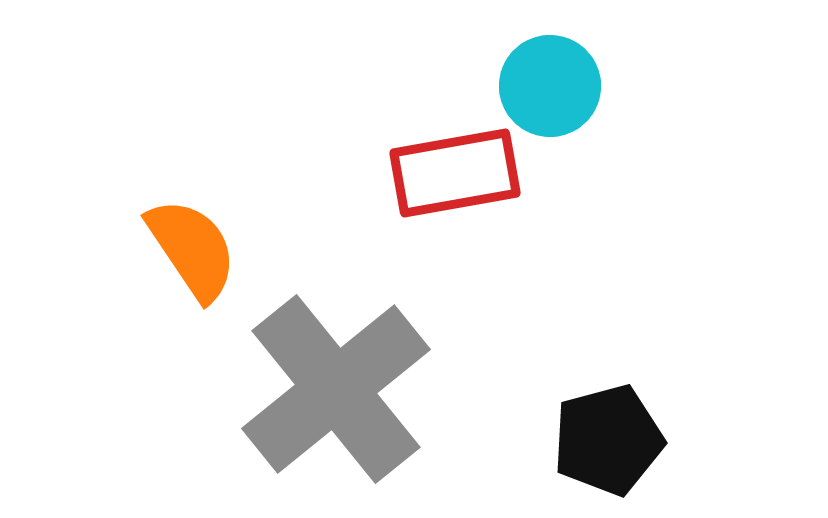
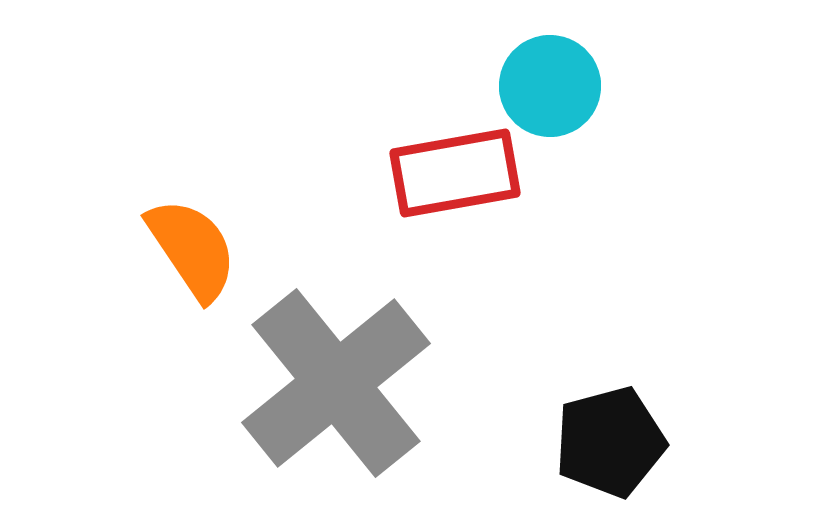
gray cross: moved 6 px up
black pentagon: moved 2 px right, 2 px down
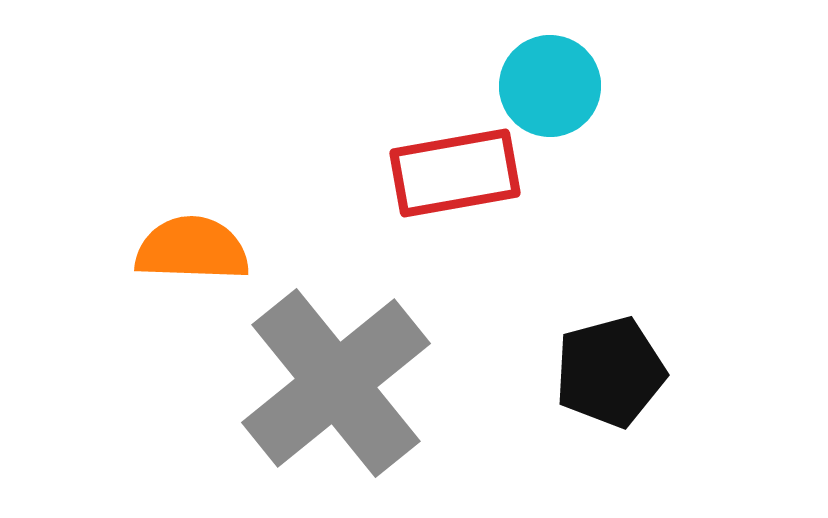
orange semicircle: rotated 54 degrees counterclockwise
black pentagon: moved 70 px up
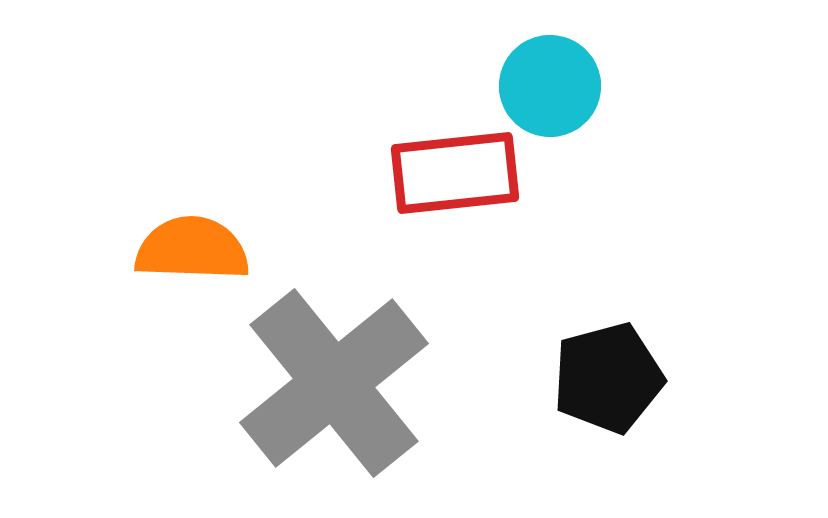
red rectangle: rotated 4 degrees clockwise
black pentagon: moved 2 px left, 6 px down
gray cross: moved 2 px left
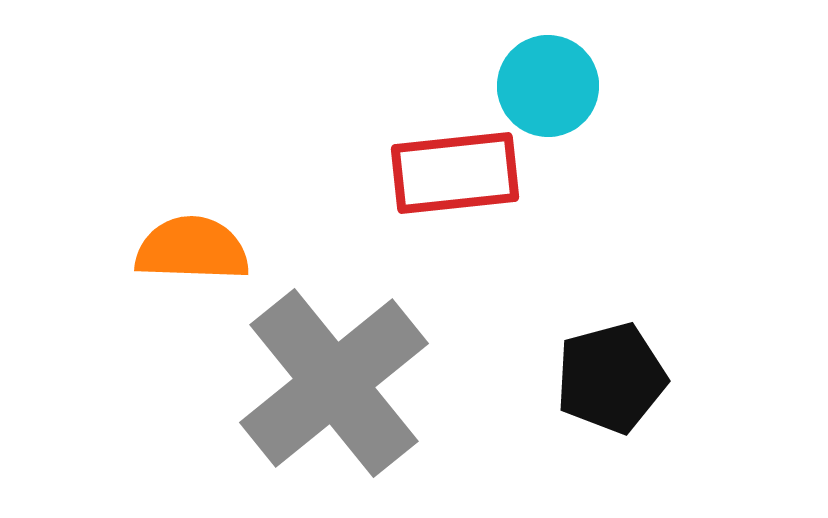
cyan circle: moved 2 px left
black pentagon: moved 3 px right
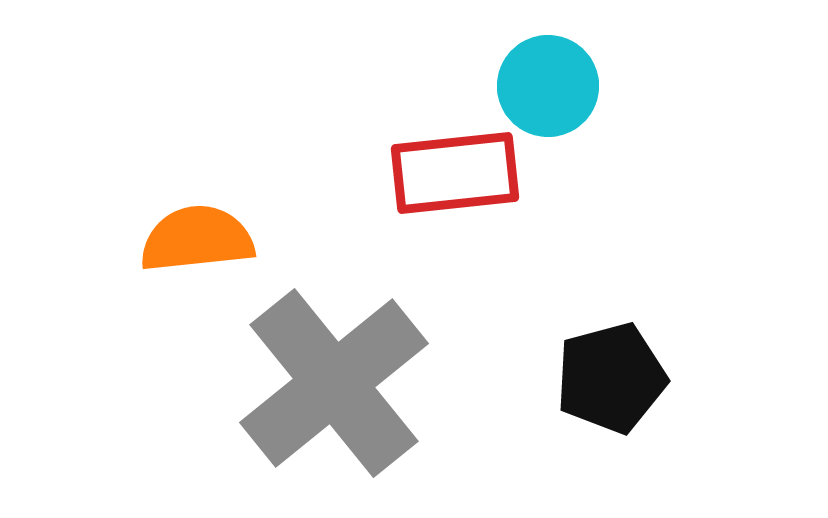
orange semicircle: moved 5 px right, 10 px up; rotated 8 degrees counterclockwise
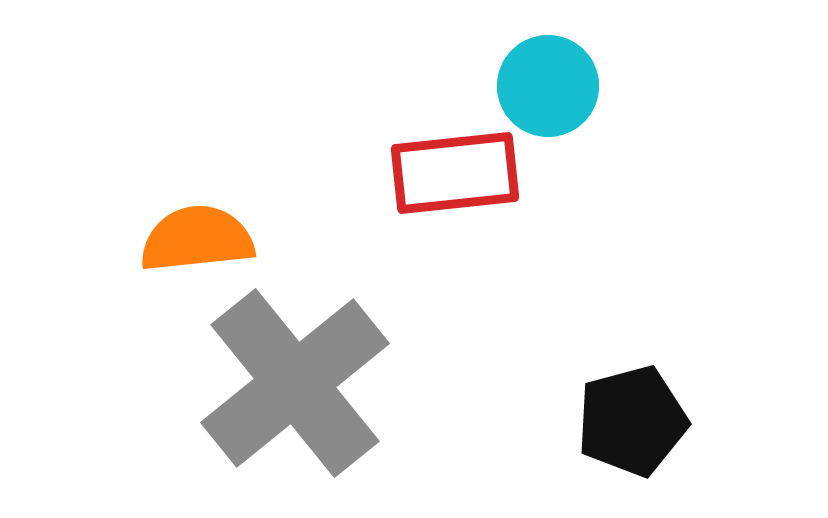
black pentagon: moved 21 px right, 43 px down
gray cross: moved 39 px left
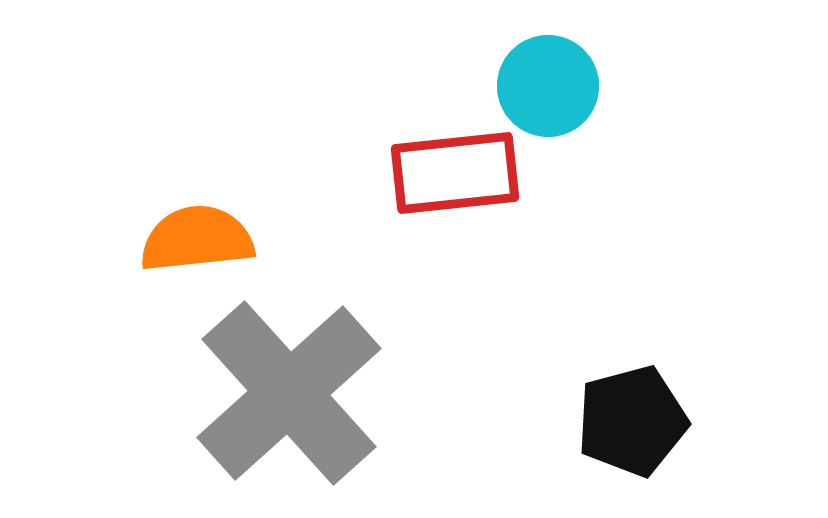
gray cross: moved 6 px left, 10 px down; rotated 3 degrees counterclockwise
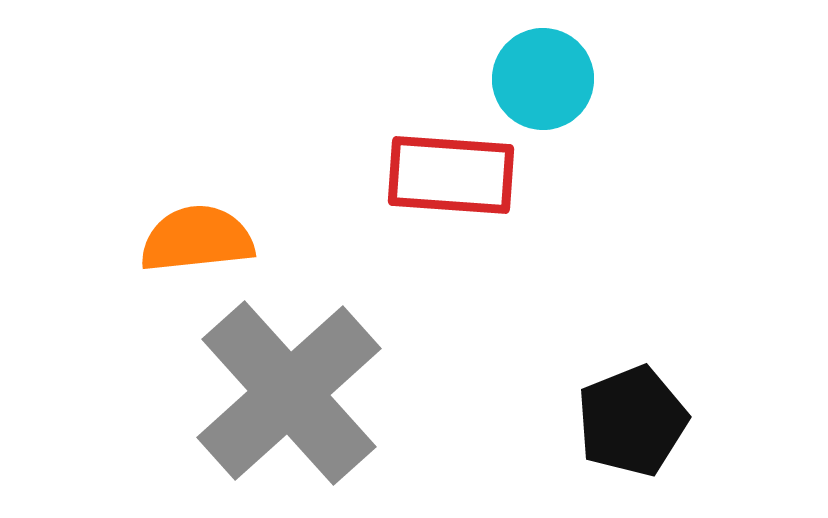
cyan circle: moved 5 px left, 7 px up
red rectangle: moved 4 px left, 2 px down; rotated 10 degrees clockwise
black pentagon: rotated 7 degrees counterclockwise
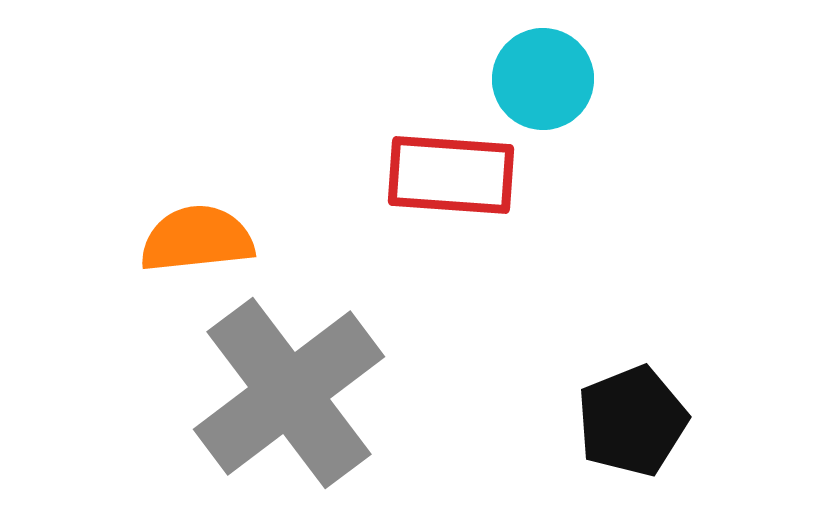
gray cross: rotated 5 degrees clockwise
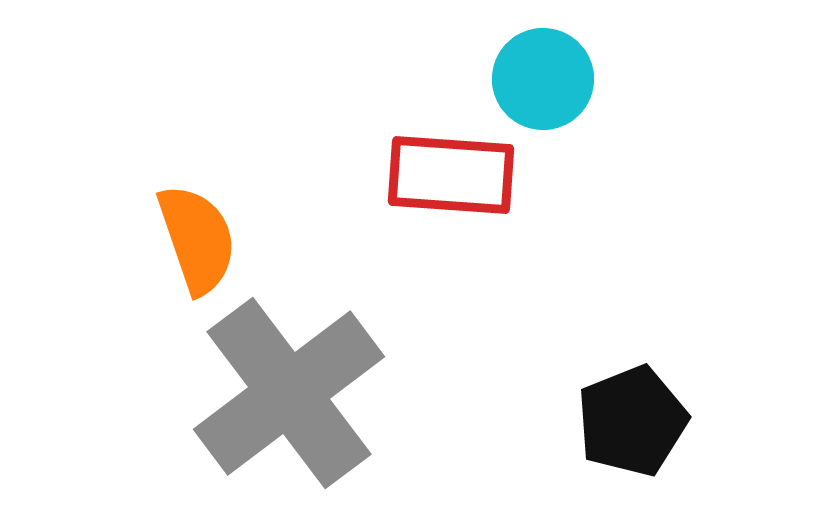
orange semicircle: rotated 77 degrees clockwise
